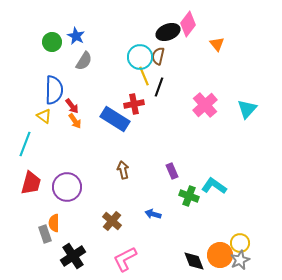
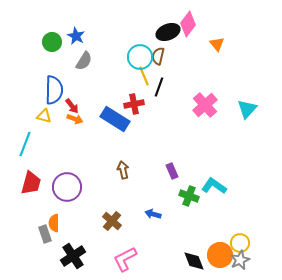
yellow triangle: rotated 21 degrees counterclockwise
orange arrow: moved 2 px up; rotated 35 degrees counterclockwise
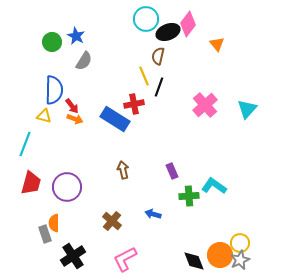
cyan circle: moved 6 px right, 38 px up
green cross: rotated 24 degrees counterclockwise
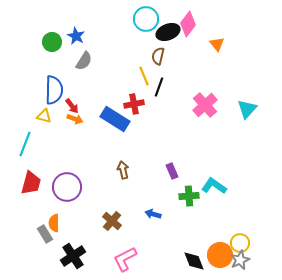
gray rectangle: rotated 12 degrees counterclockwise
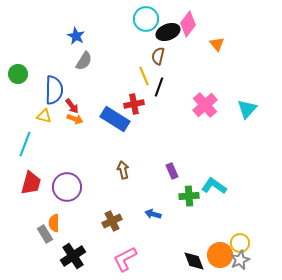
green circle: moved 34 px left, 32 px down
brown cross: rotated 24 degrees clockwise
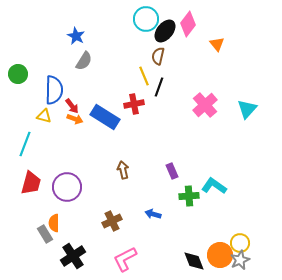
black ellipse: moved 3 px left, 1 px up; rotated 30 degrees counterclockwise
blue rectangle: moved 10 px left, 2 px up
